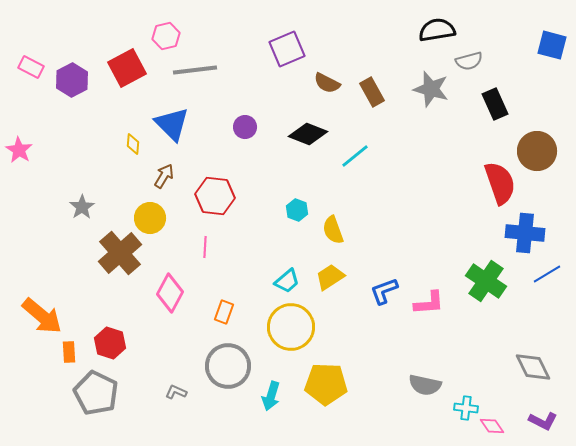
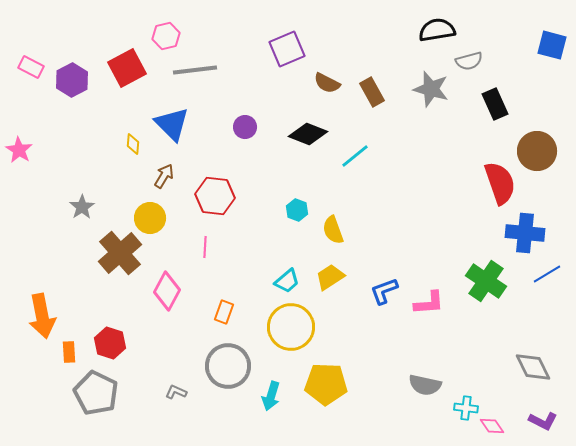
pink diamond at (170, 293): moved 3 px left, 2 px up
orange arrow at (42, 316): rotated 39 degrees clockwise
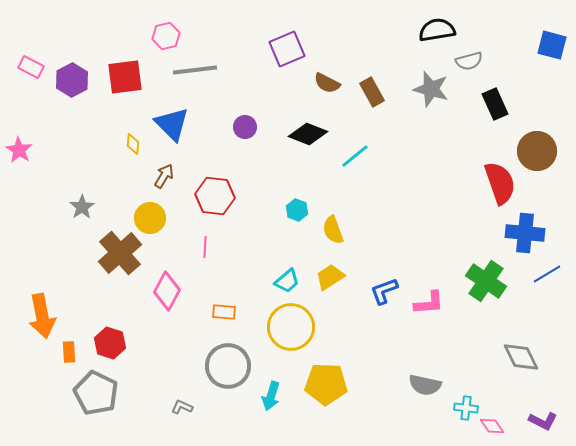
red square at (127, 68): moved 2 px left, 9 px down; rotated 21 degrees clockwise
orange rectangle at (224, 312): rotated 75 degrees clockwise
gray diamond at (533, 367): moved 12 px left, 10 px up
gray L-shape at (176, 392): moved 6 px right, 15 px down
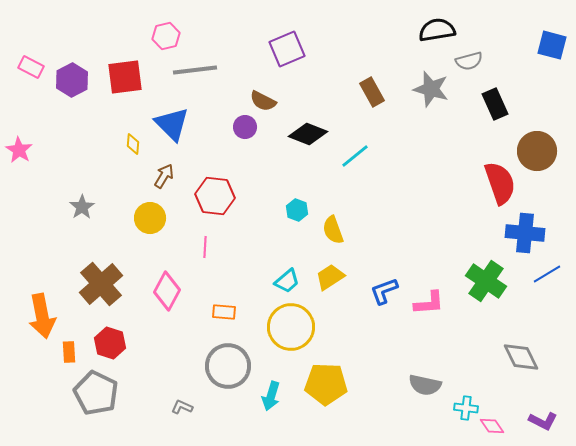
brown semicircle at (327, 83): moved 64 px left, 18 px down
brown cross at (120, 253): moved 19 px left, 31 px down
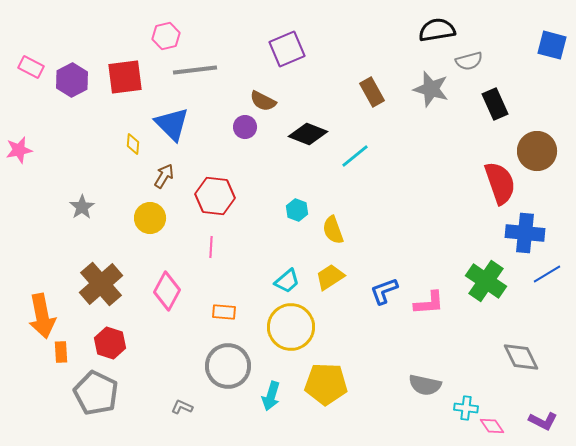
pink star at (19, 150): rotated 28 degrees clockwise
pink line at (205, 247): moved 6 px right
orange rectangle at (69, 352): moved 8 px left
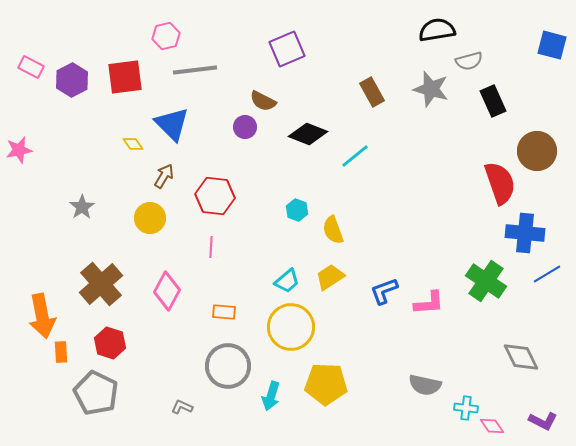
black rectangle at (495, 104): moved 2 px left, 3 px up
yellow diamond at (133, 144): rotated 40 degrees counterclockwise
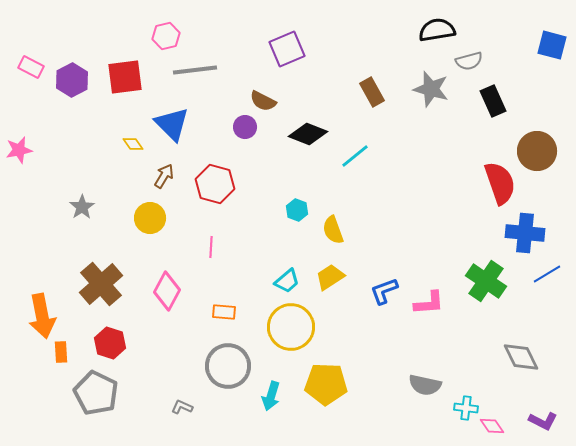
red hexagon at (215, 196): moved 12 px up; rotated 9 degrees clockwise
